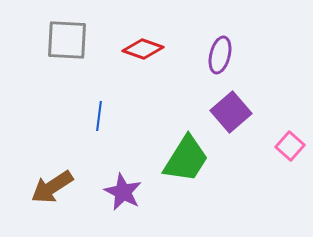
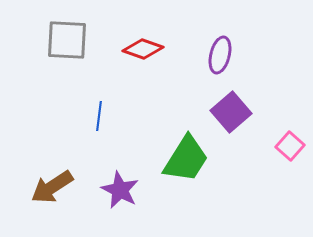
purple star: moved 3 px left, 2 px up
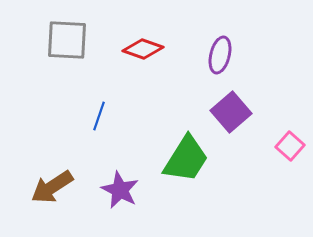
blue line: rotated 12 degrees clockwise
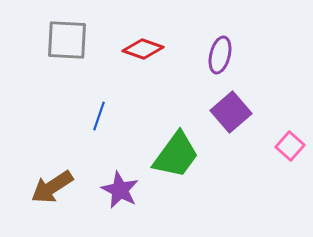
green trapezoid: moved 10 px left, 4 px up; rotated 4 degrees clockwise
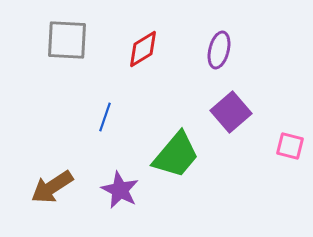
red diamond: rotated 51 degrees counterclockwise
purple ellipse: moved 1 px left, 5 px up
blue line: moved 6 px right, 1 px down
pink square: rotated 28 degrees counterclockwise
green trapezoid: rotated 4 degrees clockwise
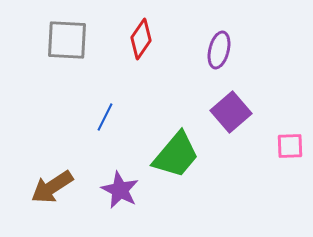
red diamond: moved 2 px left, 10 px up; rotated 24 degrees counterclockwise
blue line: rotated 8 degrees clockwise
pink square: rotated 16 degrees counterclockwise
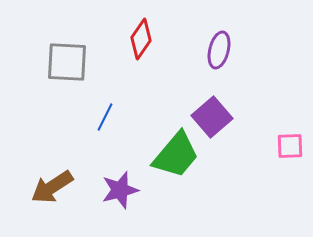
gray square: moved 22 px down
purple square: moved 19 px left, 5 px down
purple star: rotated 30 degrees clockwise
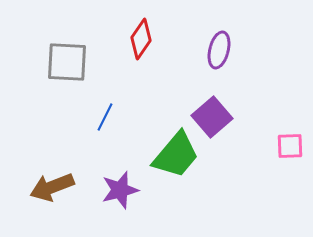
brown arrow: rotated 12 degrees clockwise
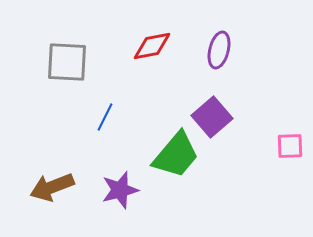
red diamond: moved 11 px right, 7 px down; rotated 45 degrees clockwise
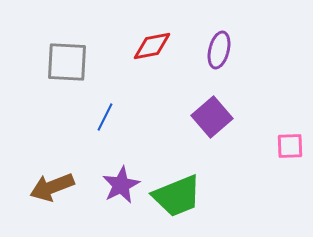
green trapezoid: moved 1 px right, 41 px down; rotated 28 degrees clockwise
purple star: moved 1 px right, 5 px up; rotated 12 degrees counterclockwise
